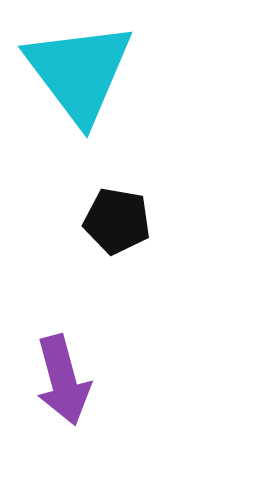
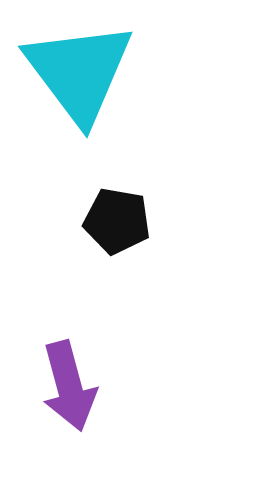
purple arrow: moved 6 px right, 6 px down
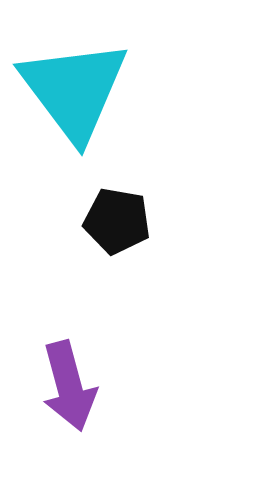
cyan triangle: moved 5 px left, 18 px down
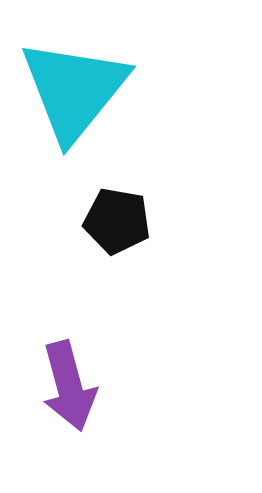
cyan triangle: rotated 16 degrees clockwise
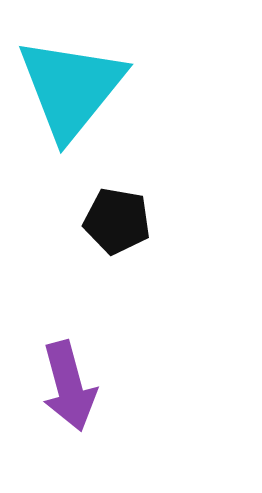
cyan triangle: moved 3 px left, 2 px up
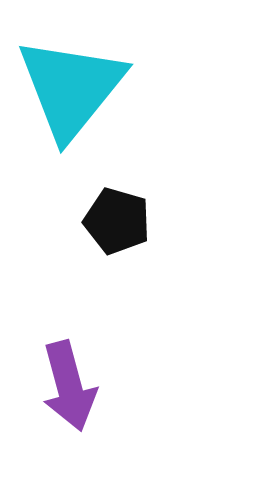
black pentagon: rotated 6 degrees clockwise
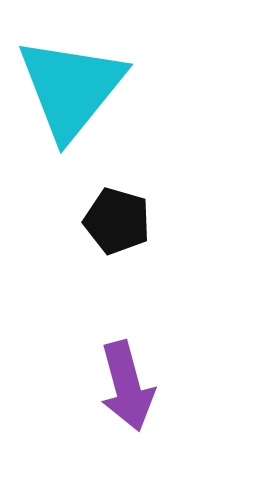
purple arrow: moved 58 px right
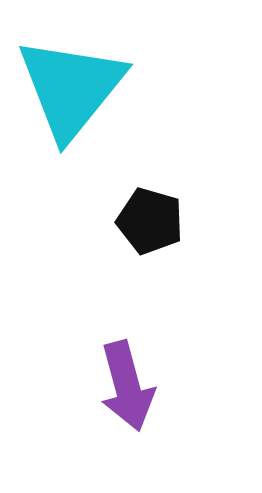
black pentagon: moved 33 px right
